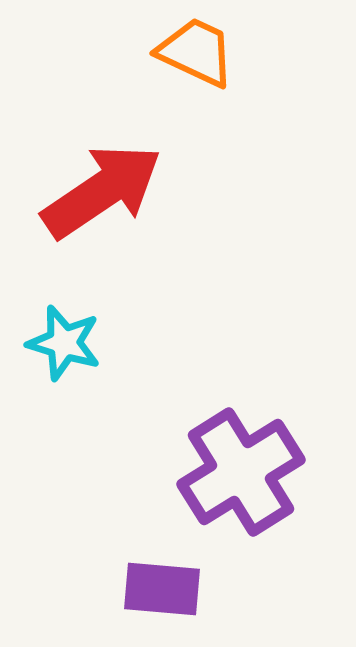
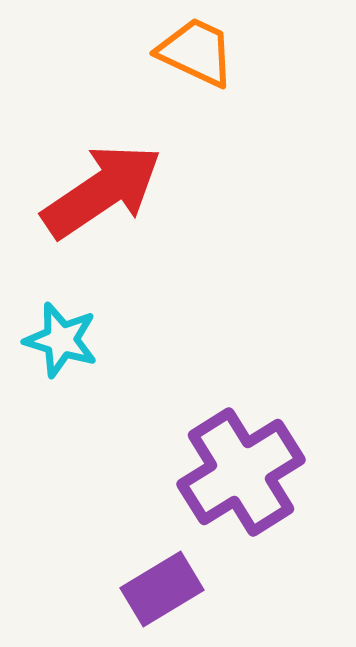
cyan star: moved 3 px left, 3 px up
purple rectangle: rotated 36 degrees counterclockwise
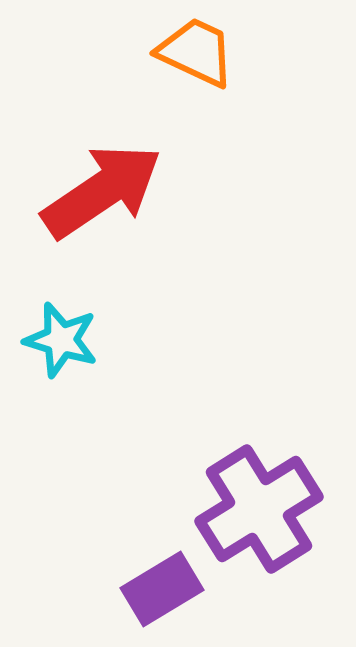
purple cross: moved 18 px right, 37 px down
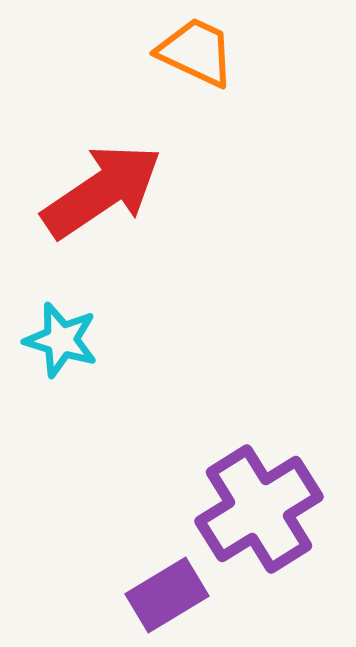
purple rectangle: moved 5 px right, 6 px down
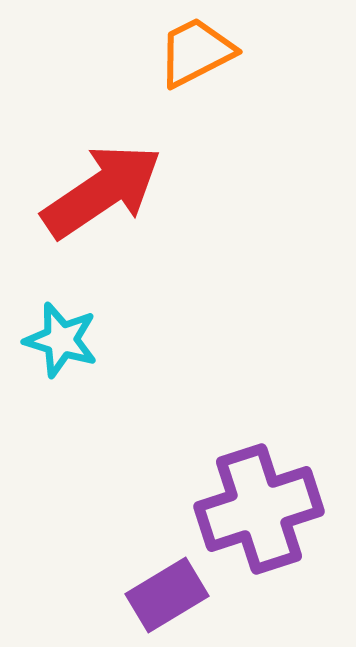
orange trapezoid: rotated 52 degrees counterclockwise
purple cross: rotated 14 degrees clockwise
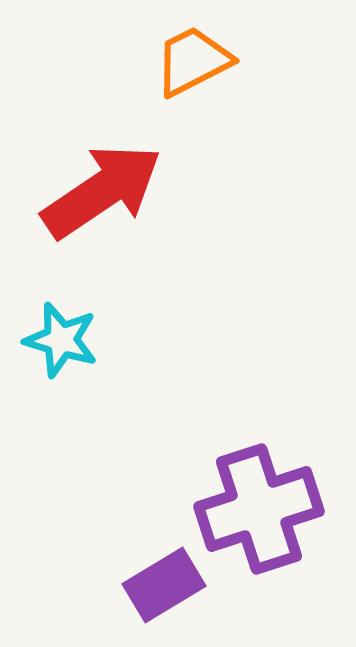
orange trapezoid: moved 3 px left, 9 px down
purple rectangle: moved 3 px left, 10 px up
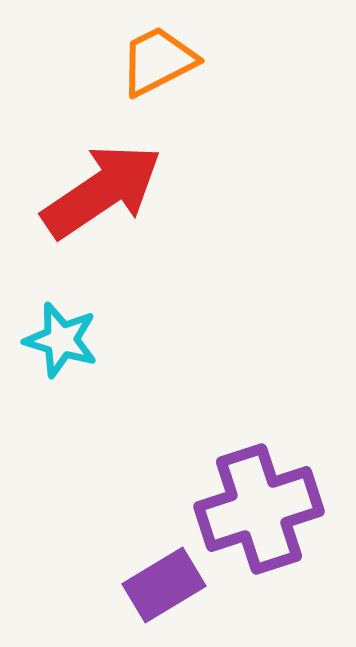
orange trapezoid: moved 35 px left
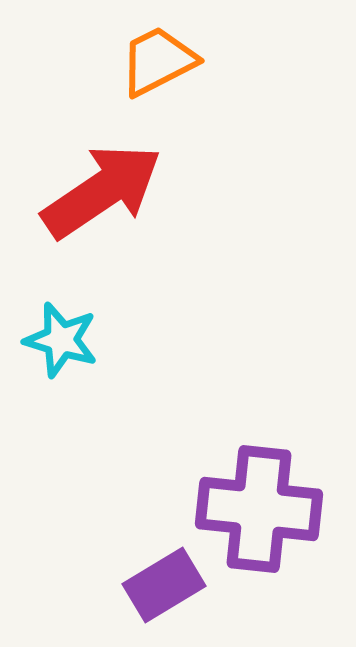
purple cross: rotated 24 degrees clockwise
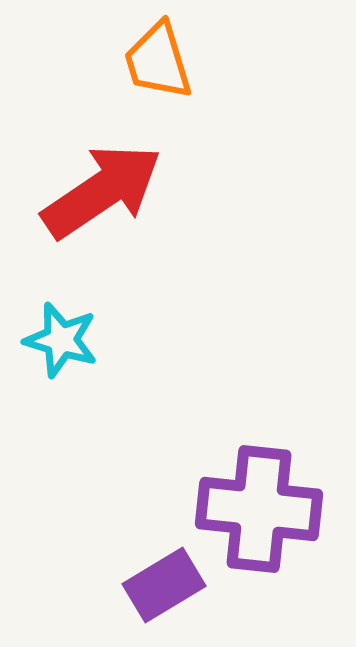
orange trapezoid: rotated 80 degrees counterclockwise
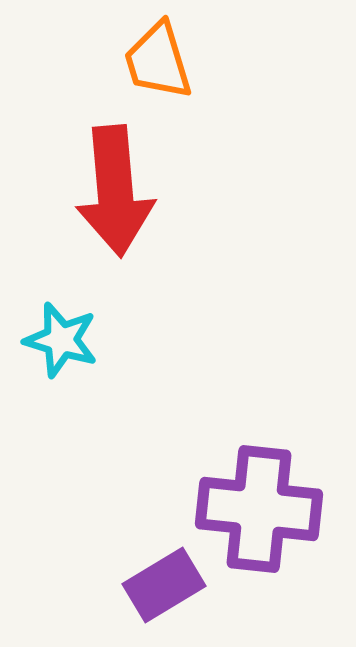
red arrow: moved 13 px right; rotated 119 degrees clockwise
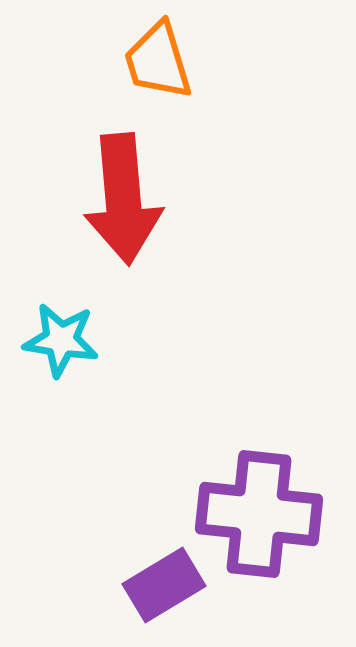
red arrow: moved 8 px right, 8 px down
cyan star: rotated 8 degrees counterclockwise
purple cross: moved 5 px down
